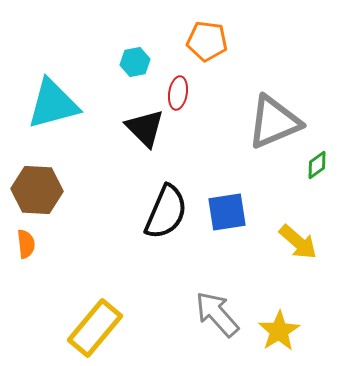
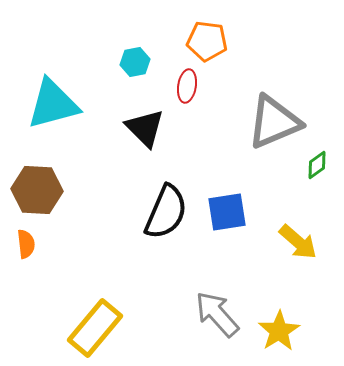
red ellipse: moved 9 px right, 7 px up
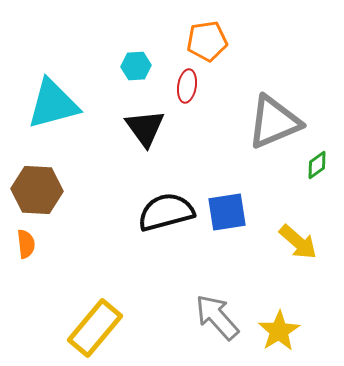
orange pentagon: rotated 15 degrees counterclockwise
cyan hexagon: moved 1 px right, 4 px down; rotated 8 degrees clockwise
black triangle: rotated 9 degrees clockwise
black semicircle: rotated 128 degrees counterclockwise
gray arrow: moved 3 px down
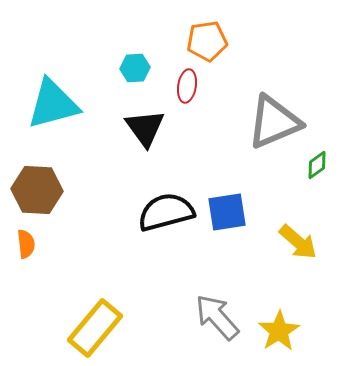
cyan hexagon: moved 1 px left, 2 px down
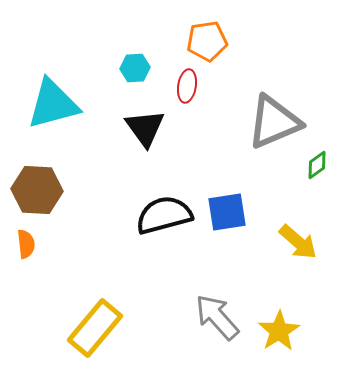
black semicircle: moved 2 px left, 3 px down
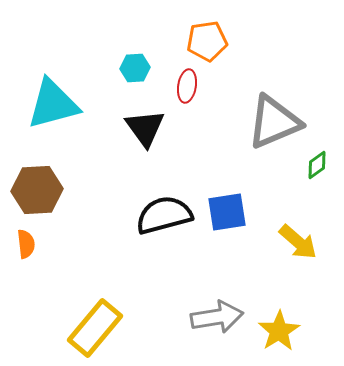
brown hexagon: rotated 6 degrees counterclockwise
gray arrow: rotated 123 degrees clockwise
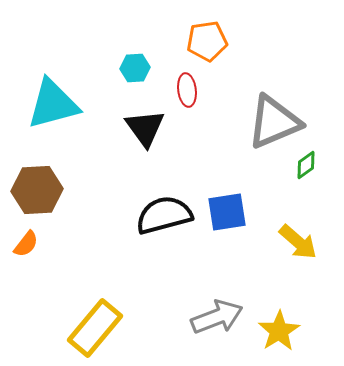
red ellipse: moved 4 px down; rotated 16 degrees counterclockwise
green diamond: moved 11 px left
orange semicircle: rotated 44 degrees clockwise
gray arrow: rotated 12 degrees counterclockwise
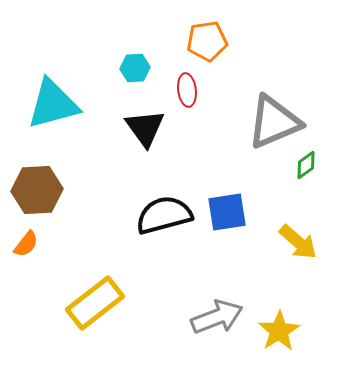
yellow rectangle: moved 25 px up; rotated 12 degrees clockwise
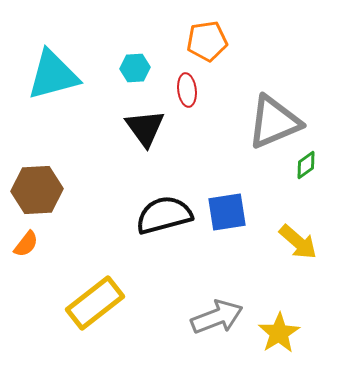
cyan triangle: moved 29 px up
yellow star: moved 2 px down
